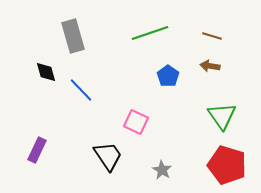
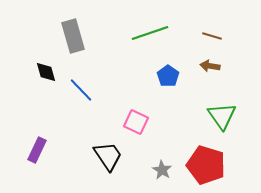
red pentagon: moved 21 px left
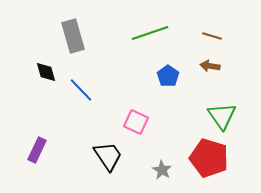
red pentagon: moved 3 px right, 7 px up
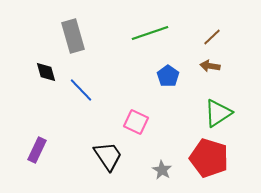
brown line: moved 1 px down; rotated 60 degrees counterclockwise
green triangle: moved 4 px left, 3 px up; rotated 32 degrees clockwise
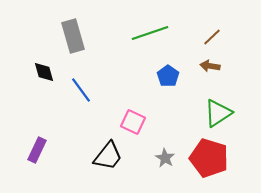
black diamond: moved 2 px left
blue line: rotated 8 degrees clockwise
pink square: moved 3 px left
black trapezoid: rotated 72 degrees clockwise
gray star: moved 3 px right, 12 px up
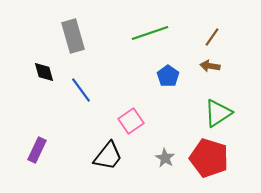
brown line: rotated 12 degrees counterclockwise
pink square: moved 2 px left, 1 px up; rotated 30 degrees clockwise
